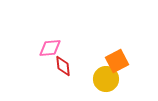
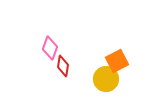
pink diamond: rotated 65 degrees counterclockwise
red diamond: rotated 15 degrees clockwise
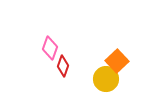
orange square: rotated 15 degrees counterclockwise
red diamond: rotated 10 degrees clockwise
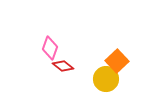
red diamond: rotated 70 degrees counterclockwise
